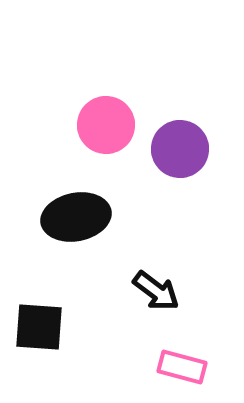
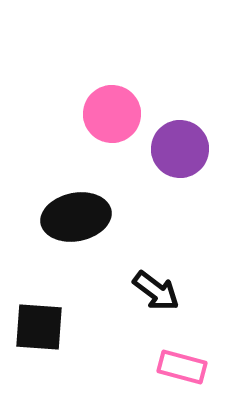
pink circle: moved 6 px right, 11 px up
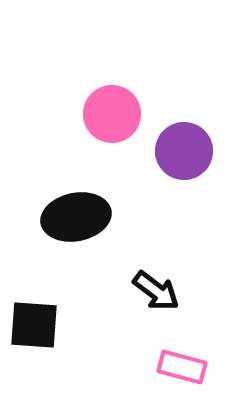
purple circle: moved 4 px right, 2 px down
black square: moved 5 px left, 2 px up
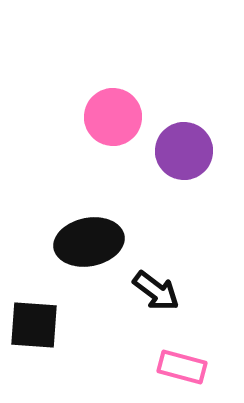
pink circle: moved 1 px right, 3 px down
black ellipse: moved 13 px right, 25 px down
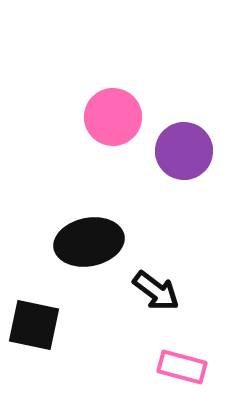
black square: rotated 8 degrees clockwise
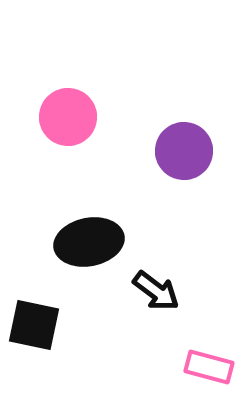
pink circle: moved 45 px left
pink rectangle: moved 27 px right
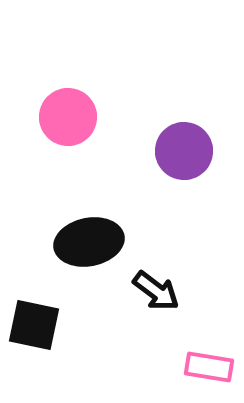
pink rectangle: rotated 6 degrees counterclockwise
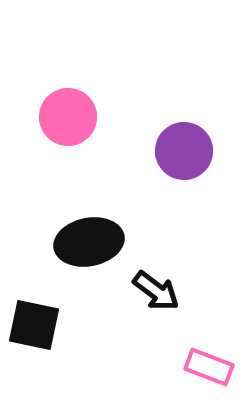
pink rectangle: rotated 12 degrees clockwise
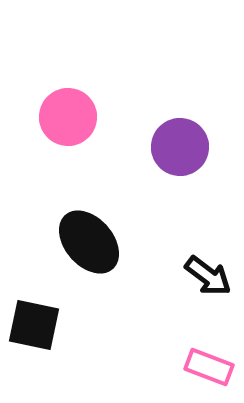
purple circle: moved 4 px left, 4 px up
black ellipse: rotated 60 degrees clockwise
black arrow: moved 52 px right, 15 px up
